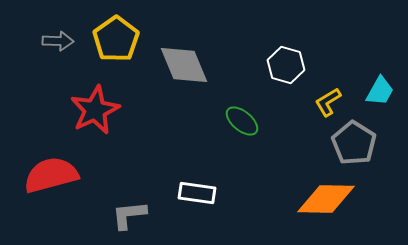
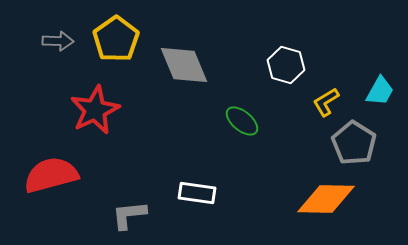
yellow L-shape: moved 2 px left
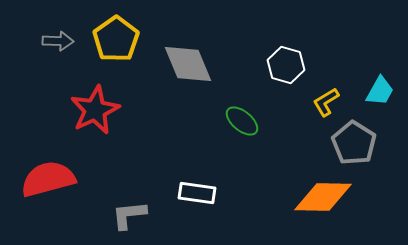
gray diamond: moved 4 px right, 1 px up
red semicircle: moved 3 px left, 4 px down
orange diamond: moved 3 px left, 2 px up
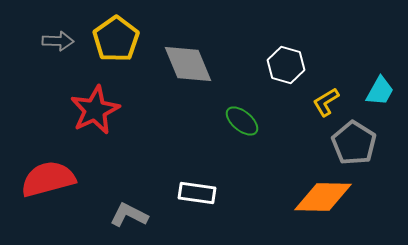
gray L-shape: rotated 33 degrees clockwise
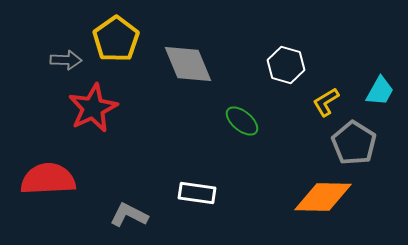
gray arrow: moved 8 px right, 19 px down
red star: moved 2 px left, 2 px up
red semicircle: rotated 12 degrees clockwise
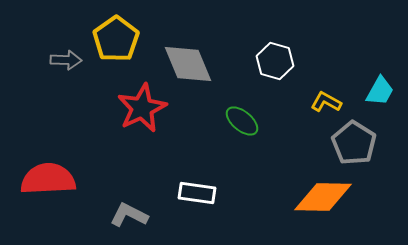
white hexagon: moved 11 px left, 4 px up
yellow L-shape: rotated 60 degrees clockwise
red star: moved 49 px right
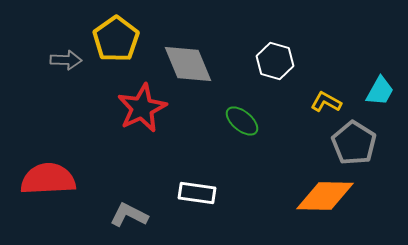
orange diamond: moved 2 px right, 1 px up
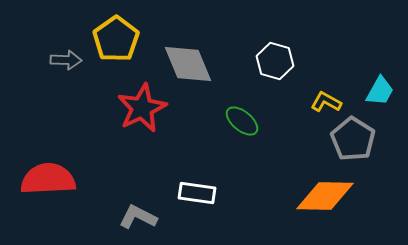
gray pentagon: moved 1 px left, 4 px up
gray L-shape: moved 9 px right, 2 px down
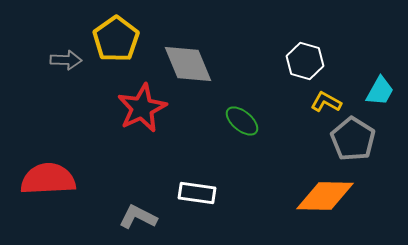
white hexagon: moved 30 px right
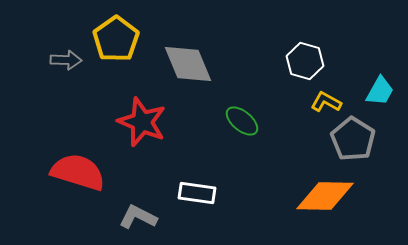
red star: moved 14 px down; rotated 24 degrees counterclockwise
red semicircle: moved 30 px right, 7 px up; rotated 20 degrees clockwise
